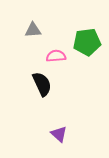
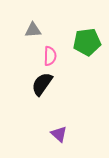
pink semicircle: moved 6 px left; rotated 96 degrees clockwise
black semicircle: rotated 120 degrees counterclockwise
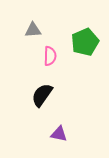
green pentagon: moved 2 px left; rotated 16 degrees counterclockwise
black semicircle: moved 11 px down
purple triangle: rotated 30 degrees counterclockwise
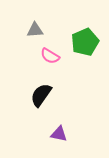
gray triangle: moved 2 px right
pink semicircle: rotated 120 degrees clockwise
black semicircle: moved 1 px left
